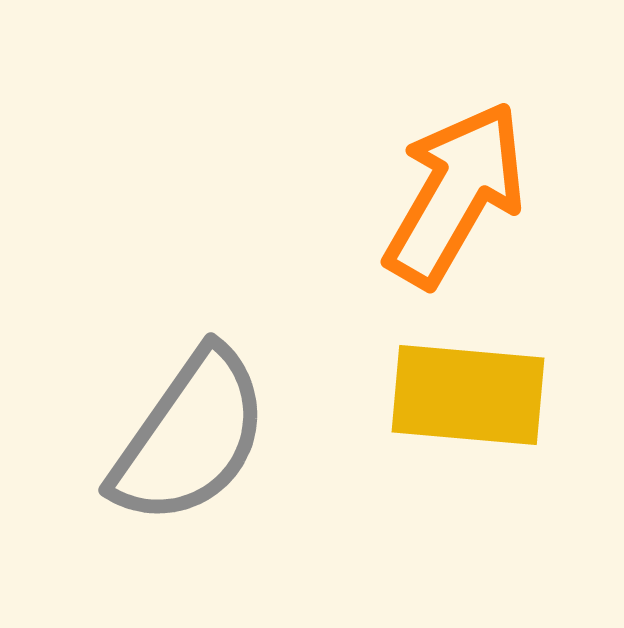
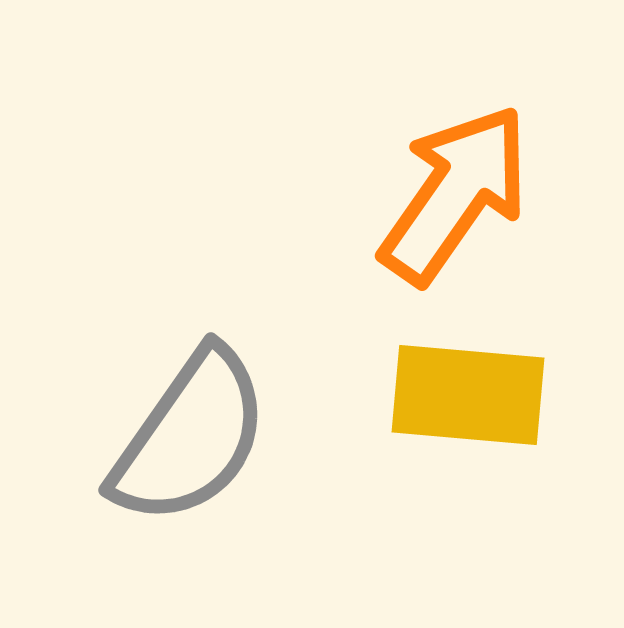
orange arrow: rotated 5 degrees clockwise
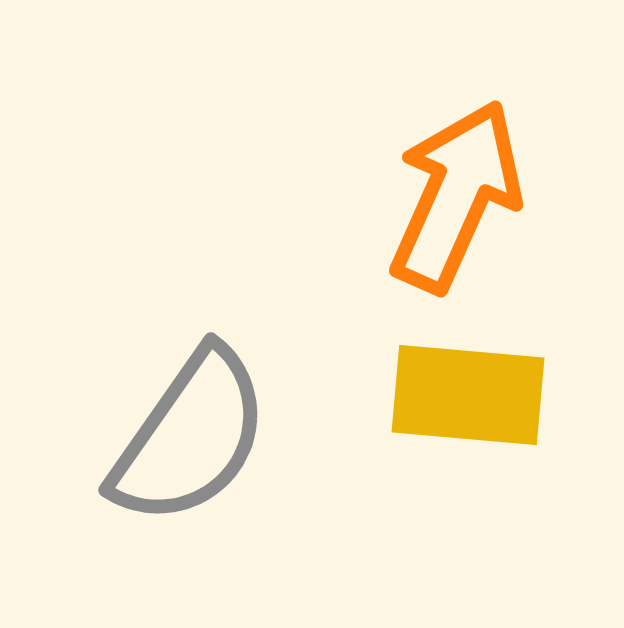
orange arrow: moved 1 px right, 2 px down; rotated 11 degrees counterclockwise
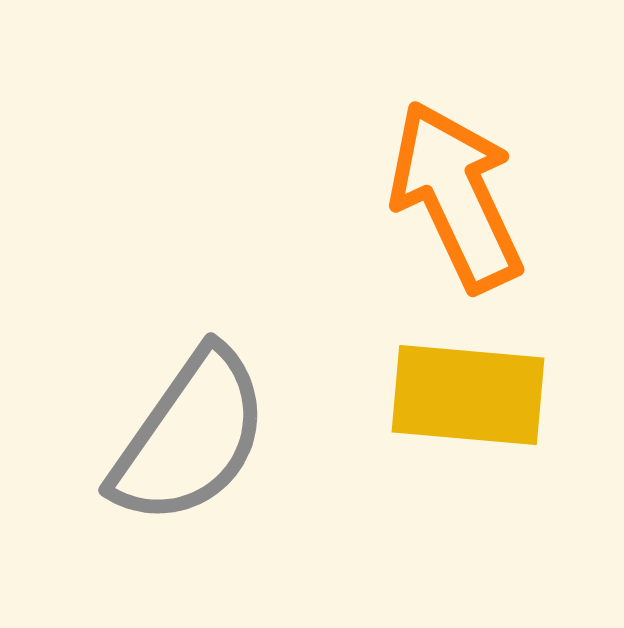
orange arrow: rotated 49 degrees counterclockwise
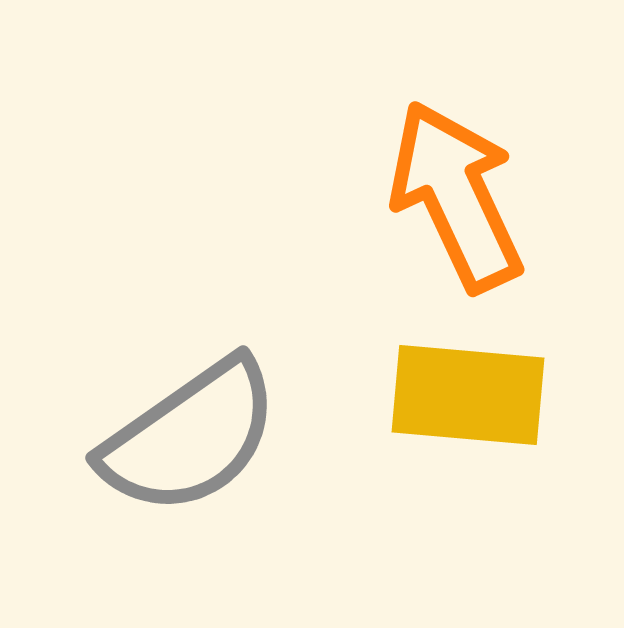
gray semicircle: rotated 20 degrees clockwise
